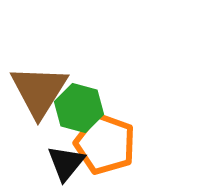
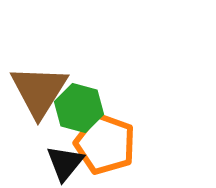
black triangle: moved 1 px left
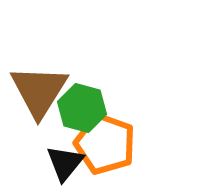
green hexagon: moved 3 px right
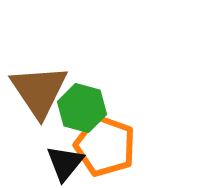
brown triangle: rotated 6 degrees counterclockwise
orange pentagon: moved 2 px down
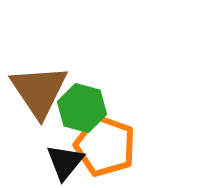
black triangle: moved 1 px up
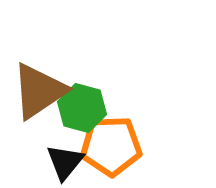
brown triangle: rotated 30 degrees clockwise
orange pentagon: moved 6 px right; rotated 22 degrees counterclockwise
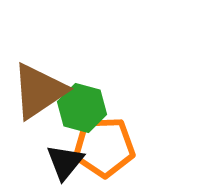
orange pentagon: moved 7 px left, 1 px down
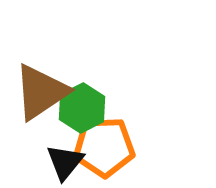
brown triangle: moved 2 px right, 1 px down
green hexagon: rotated 18 degrees clockwise
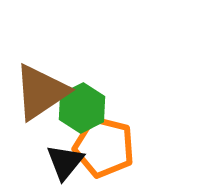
orange pentagon: rotated 16 degrees clockwise
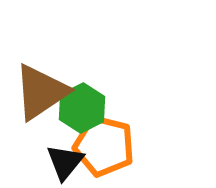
orange pentagon: moved 1 px up
